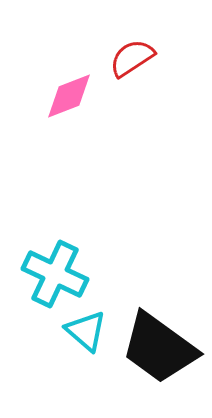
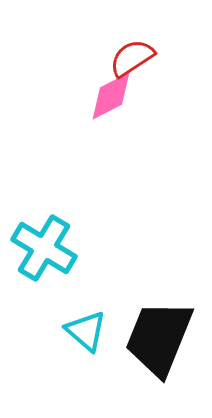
pink diamond: moved 42 px right; rotated 6 degrees counterclockwise
cyan cross: moved 11 px left, 26 px up; rotated 6 degrees clockwise
black trapezoid: moved 10 px up; rotated 76 degrees clockwise
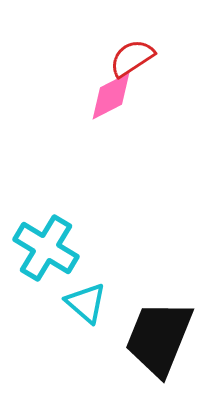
cyan cross: moved 2 px right
cyan triangle: moved 28 px up
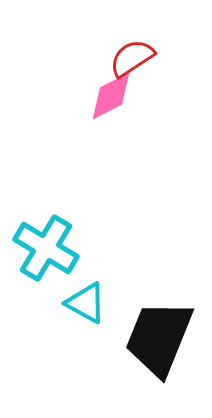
cyan triangle: rotated 12 degrees counterclockwise
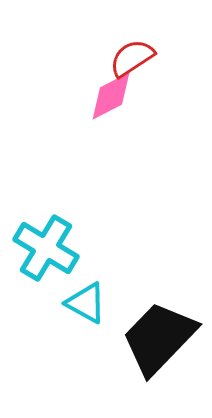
black trapezoid: rotated 22 degrees clockwise
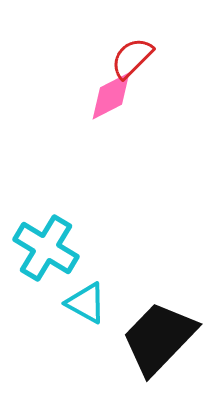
red semicircle: rotated 12 degrees counterclockwise
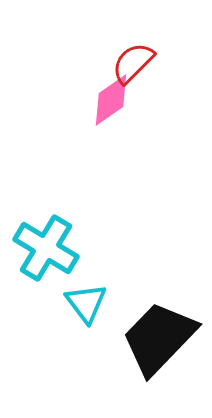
red semicircle: moved 1 px right, 5 px down
pink diamond: moved 4 px down; rotated 8 degrees counterclockwise
cyan triangle: rotated 24 degrees clockwise
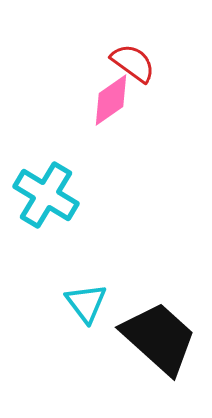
red semicircle: rotated 81 degrees clockwise
cyan cross: moved 53 px up
black trapezoid: rotated 88 degrees clockwise
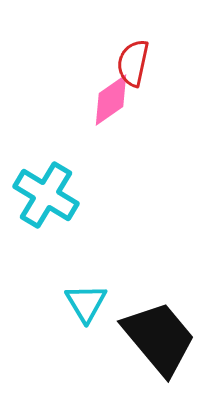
red semicircle: rotated 114 degrees counterclockwise
cyan triangle: rotated 6 degrees clockwise
black trapezoid: rotated 8 degrees clockwise
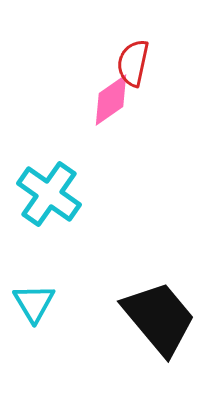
cyan cross: moved 3 px right, 1 px up; rotated 4 degrees clockwise
cyan triangle: moved 52 px left
black trapezoid: moved 20 px up
